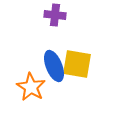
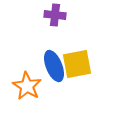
yellow square: rotated 20 degrees counterclockwise
orange star: moved 4 px left, 1 px up
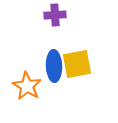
purple cross: rotated 10 degrees counterclockwise
blue ellipse: rotated 20 degrees clockwise
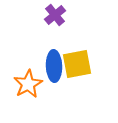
purple cross: rotated 35 degrees counterclockwise
orange star: moved 1 px right, 2 px up; rotated 12 degrees clockwise
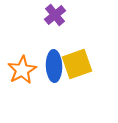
yellow square: rotated 8 degrees counterclockwise
orange star: moved 6 px left, 14 px up
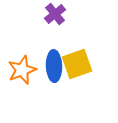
purple cross: moved 1 px up
orange star: rotated 8 degrees clockwise
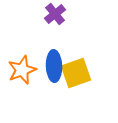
yellow square: moved 1 px left, 9 px down
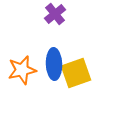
blue ellipse: moved 2 px up
orange star: rotated 8 degrees clockwise
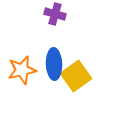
purple cross: rotated 35 degrees counterclockwise
yellow square: moved 3 px down; rotated 16 degrees counterclockwise
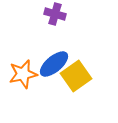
blue ellipse: rotated 52 degrees clockwise
orange star: moved 1 px right, 4 px down
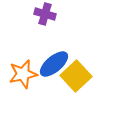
purple cross: moved 10 px left
yellow square: rotated 8 degrees counterclockwise
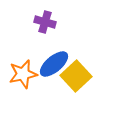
purple cross: moved 8 px down
